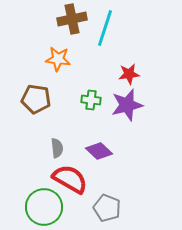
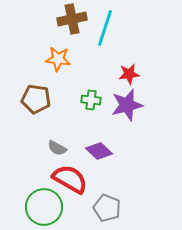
gray semicircle: rotated 126 degrees clockwise
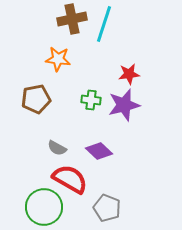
cyan line: moved 1 px left, 4 px up
brown pentagon: rotated 20 degrees counterclockwise
purple star: moved 3 px left
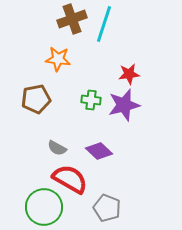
brown cross: rotated 8 degrees counterclockwise
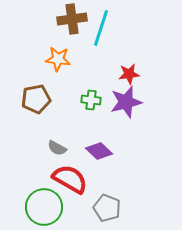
brown cross: rotated 12 degrees clockwise
cyan line: moved 3 px left, 4 px down
purple star: moved 2 px right, 3 px up
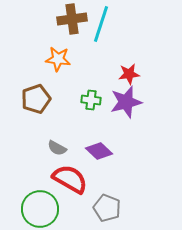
cyan line: moved 4 px up
brown pentagon: rotated 8 degrees counterclockwise
green circle: moved 4 px left, 2 px down
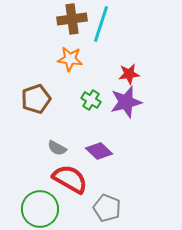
orange star: moved 12 px right
green cross: rotated 24 degrees clockwise
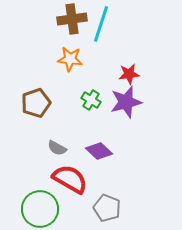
brown pentagon: moved 4 px down
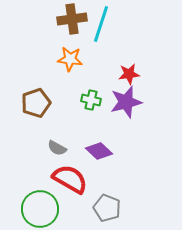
green cross: rotated 18 degrees counterclockwise
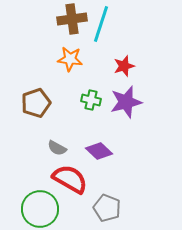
red star: moved 5 px left, 8 px up; rotated 10 degrees counterclockwise
